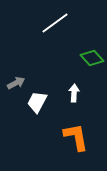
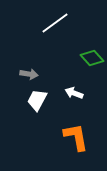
gray arrow: moved 13 px right, 9 px up; rotated 36 degrees clockwise
white arrow: rotated 72 degrees counterclockwise
white trapezoid: moved 2 px up
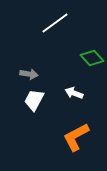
white trapezoid: moved 3 px left
orange L-shape: rotated 108 degrees counterclockwise
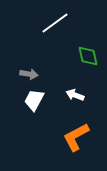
green diamond: moved 4 px left, 2 px up; rotated 30 degrees clockwise
white arrow: moved 1 px right, 2 px down
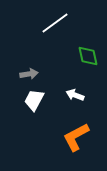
gray arrow: rotated 18 degrees counterclockwise
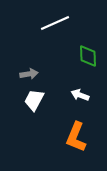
white line: rotated 12 degrees clockwise
green diamond: rotated 10 degrees clockwise
white arrow: moved 5 px right
orange L-shape: rotated 40 degrees counterclockwise
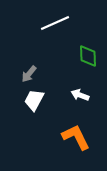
gray arrow: rotated 138 degrees clockwise
orange L-shape: rotated 132 degrees clockwise
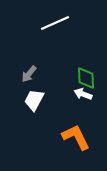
green diamond: moved 2 px left, 22 px down
white arrow: moved 3 px right, 1 px up
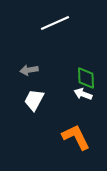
gray arrow: moved 4 px up; rotated 42 degrees clockwise
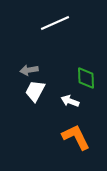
white arrow: moved 13 px left, 7 px down
white trapezoid: moved 1 px right, 9 px up
